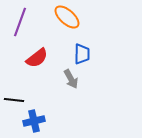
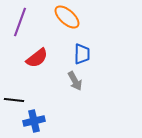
gray arrow: moved 4 px right, 2 px down
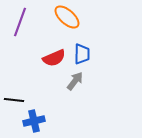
red semicircle: moved 17 px right; rotated 15 degrees clockwise
gray arrow: rotated 114 degrees counterclockwise
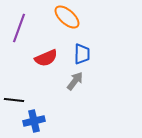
purple line: moved 1 px left, 6 px down
red semicircle: moved 8 px left
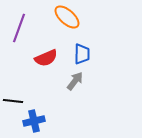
black line: moved 1 px left, 1 px down
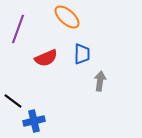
purple line: moved 1 px left, 1 px down
gray arrow: moved 25 px right; rotated 30 degrees counterclockwise
black line: rotated 30 degrees clockwise
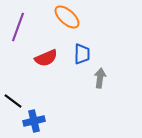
purple line: moved 2 px up
gray arrow: moved 3 px up
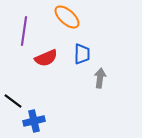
purple line: moved 6 px right, 4 px down; rotated 12 degrees counterclockwise
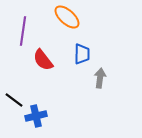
purple line: moved 1 px left
red semicircle: moved 3 px left, 2 px down; rotated 75 degrees clockwise
black line: moved 1 px right, 1 px up
blue cross: moved 2 px right, 5 px up
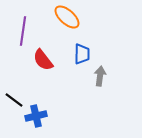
gray arrow: moved 2 px up
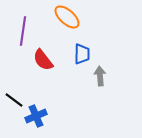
gray arrow: rotated 12 degrees counterclockwise
blue cross: rotated 10 degrees counterclockwise
